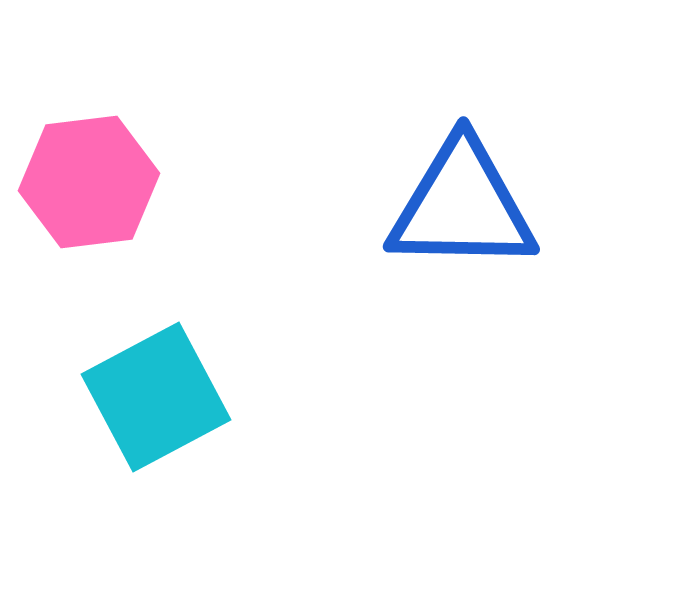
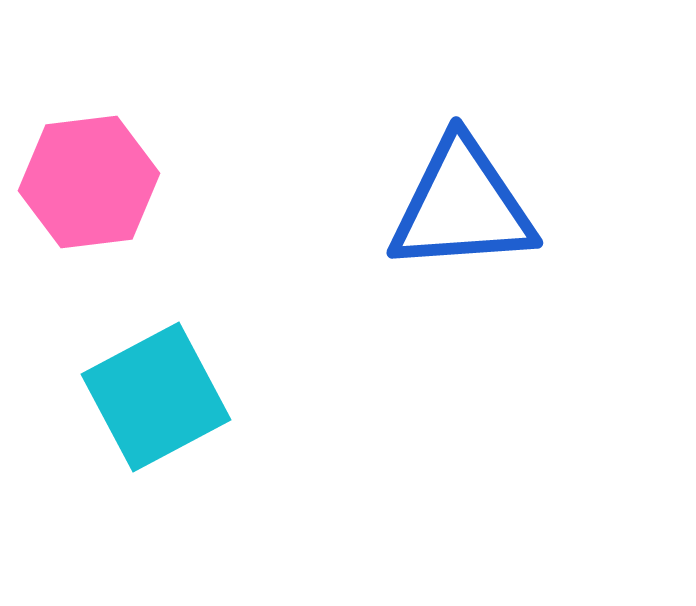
blue triangle: rotated 5 degrees counterclockwise
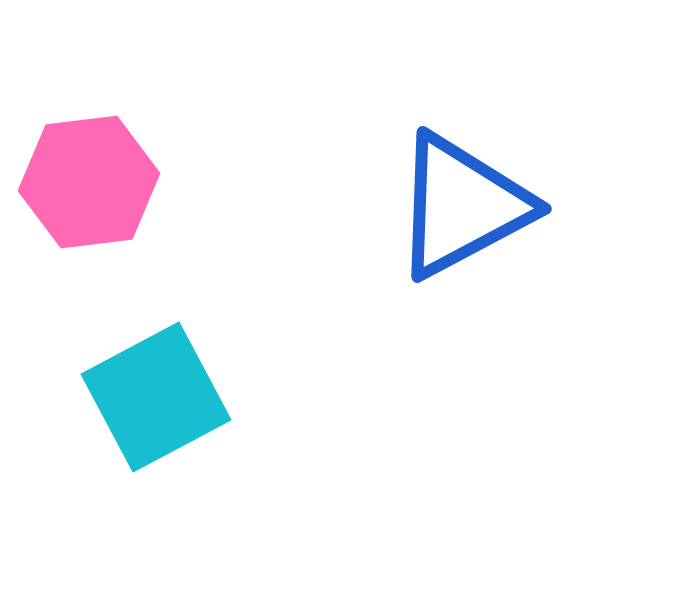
blue triangle: rotated 24 degrees counterclockwise
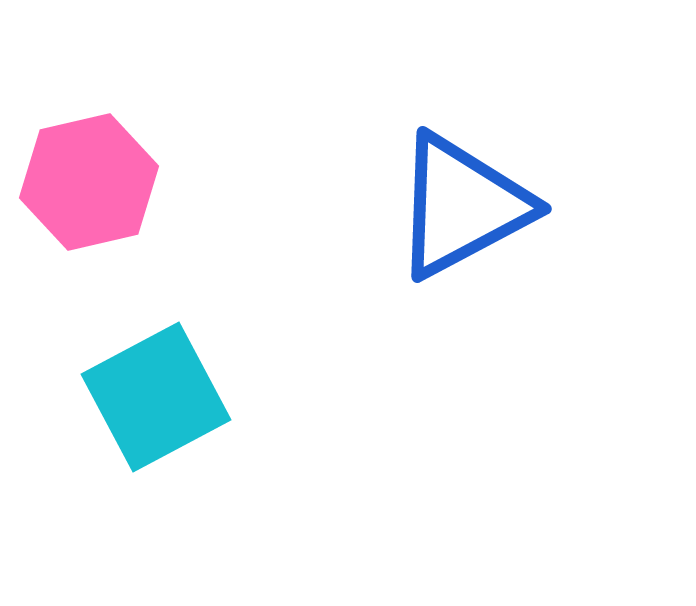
pink hexagon: rotated 6 degrees counterclockwise
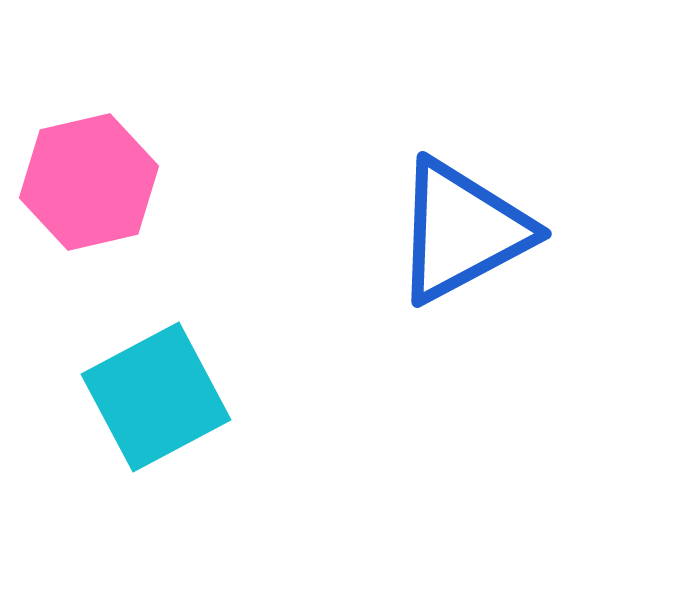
blue triangle: moved 25 px down
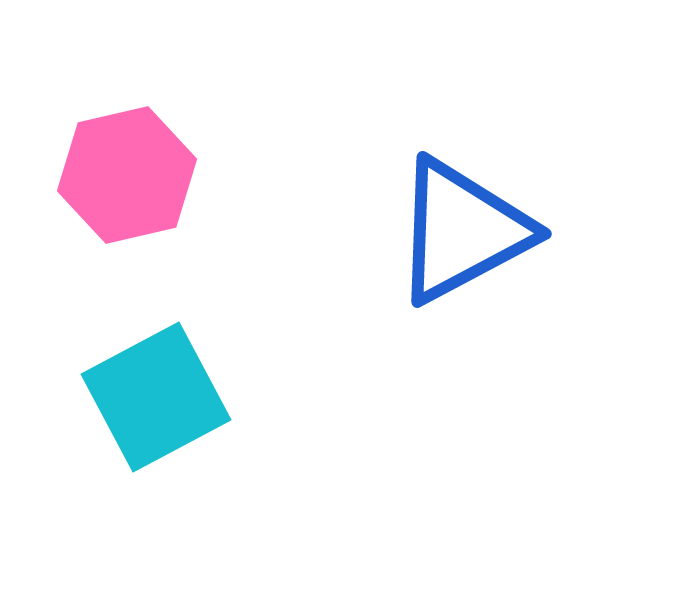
pink hexagon: moved 38 px right, 7 px up
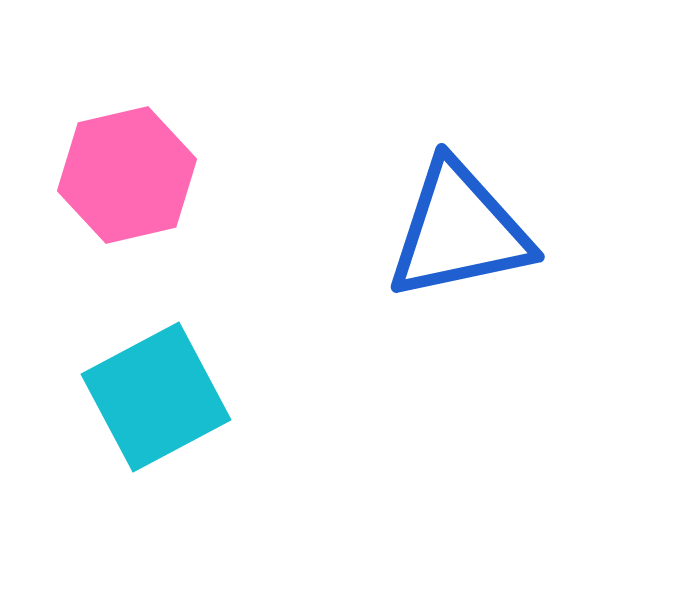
blue triangle: moved 3 px left; rotated 16 degrees clockwise
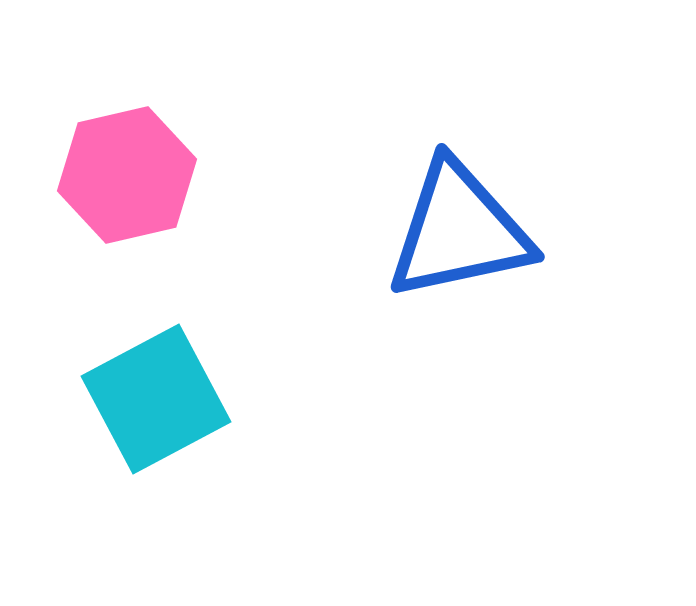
cyan square: moved 2 px down
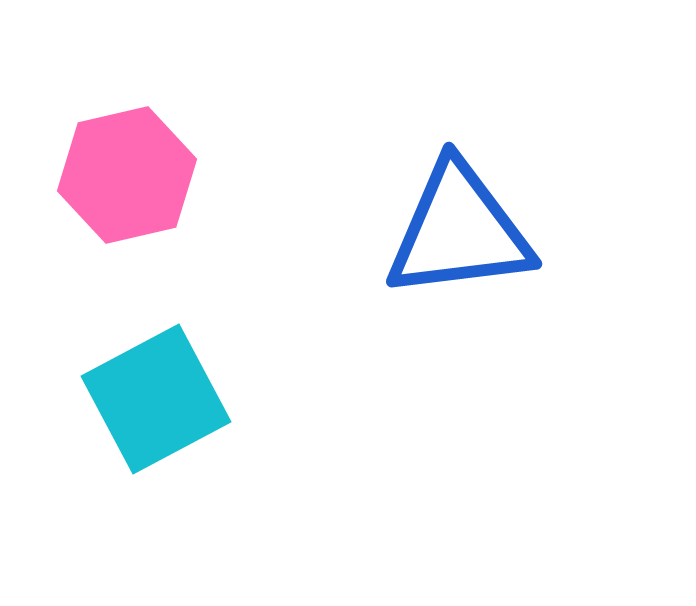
blue triangle: rotated 5 degrees clockwise
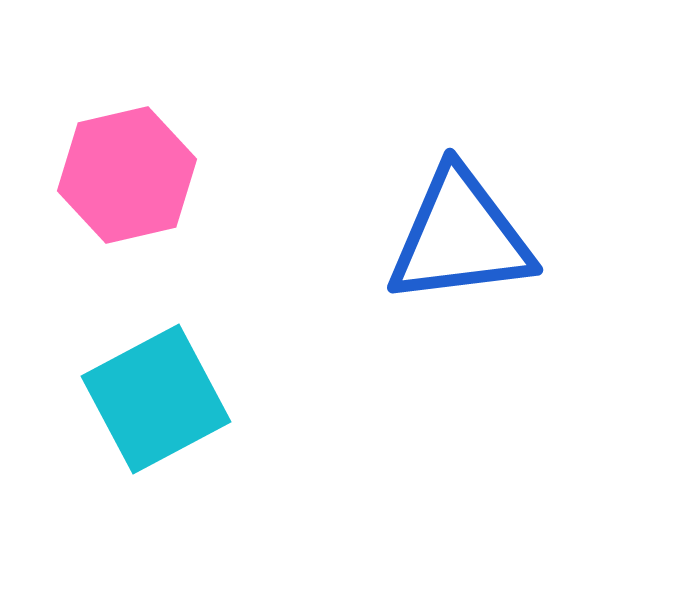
blue triangle: moved 1 px right, 6 px down
